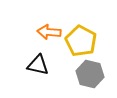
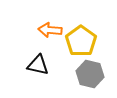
orange arrow: moved 1 px right, 2 px up
yellow pentagon: rotated 8 degrees clockwise
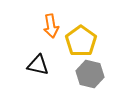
orange arrow: moved 1 px right, 4 px up; rotated 105 degrees counterclockwise
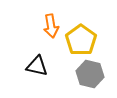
yellow pentagon: moved 1 px up
black triangle: moved 1 px left, 1 px down
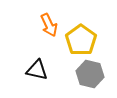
orange arrow: moved 2 px left, 1 px up; rotated 15 degrees counterclockwise
black triangle: moved 4 px down
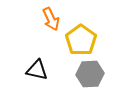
orange arrow: moved 2 px right, 6 px up
gray hexagon: rotated 16 degrees counterclockwise
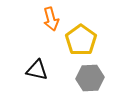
orange arrow: rotated 10 degrees clockwise
gray hexagon: moved 4 px down
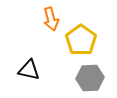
black triangle: moved 8 px left
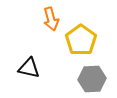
black triangle: moved 2 px up
gray hexagon: moved 2 px right, 1 px down
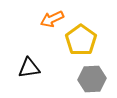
orange arrow: moved 1 px right; rotated 80 degrees clockwise
black triangle: rotated 20 degrees counterclockwise
